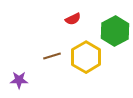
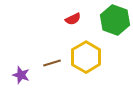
green hexagon: moved 11 px up; rotated 12 degrees counterclockwise
brown line: moved 7 px down
purple star: moved 2 px right, 5 px up; rotated 18 degrees clockwise
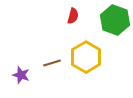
red semicircle: moved 3 px up; rotated 49 degrees counterclockwise
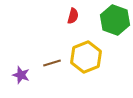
yellow hexagon: rotated 8 degrees clockwise
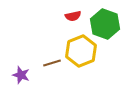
red semicircle: rotated 63 degrees clockwise
green hexagon: moved 10 px left, 4 px down
yellow hexagon: moved 5 px left, 6 px up
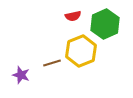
green hexagon: rotated 16 degrees clockwise
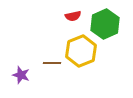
brown line: rotated 18 degrees clockwise
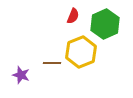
red semicircle: rotated 56 degrees counterclockwise
yellow hexagon: moved 1 px down
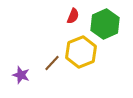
brown line: rotated 48 degrees counterclockwise
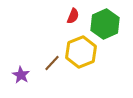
purple star: rotated 12 degrees clockwise
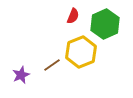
brown line: moved 2 px down; rotated 12 degrees clockwise
purple star: rotated 18 degrees clockwise
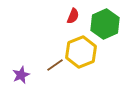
brown line: moved 3 px right
